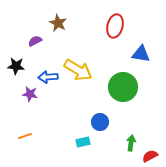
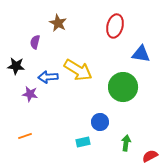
purple semicircle: moved 1 px down; rotated 48 degrees counterclockwise
green arrow: moved 5 px left
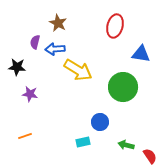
black star: moved 1 px right, 1 px down
blue arrow: moved 7 px right, 28 px up
green arrow: moved 2 px down; rotated 84 degrees counterclockwise
red semicircle: rotated 84 degrees clockwise
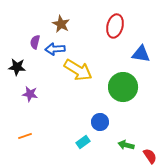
brown star: moved 3 px right, 1 px down
cyan rectangle: rotated 24 degrees counterclockwise
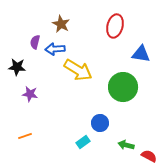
blue circle: moved 1 px down
red semicircle: moved 1 px left; rotated 28 degrees counterclockwise
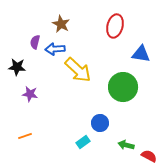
yellow arrow: rotated 12 degrees clockwise
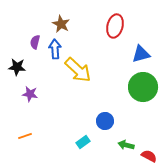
blue arrow: rotated 90 degrees clockwise
blue triangle: rotated 24 degrees counterclockwise
green circle: moved 20 px right
blue circle: moved 5 px right, 2 px up
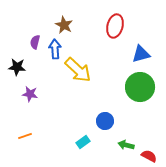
brown star: moved 3 px right, 1 px down
green circle: moved 3 px left
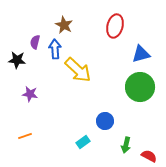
black star: moved 7 px up
green arrow: rotated 91 degrees counterclockwise
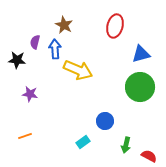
yellow arrow: rotated 20 degrees counterclockwise
